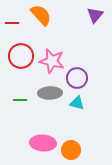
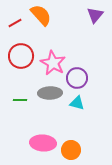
red line: moved 3 px right; rotated 32 degrees counterclockwise
pink star: moved 1 px right, 2 px down; rotated 15 degrees clockwise
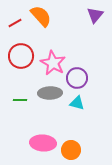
orange semicircle: moved 1 px down
